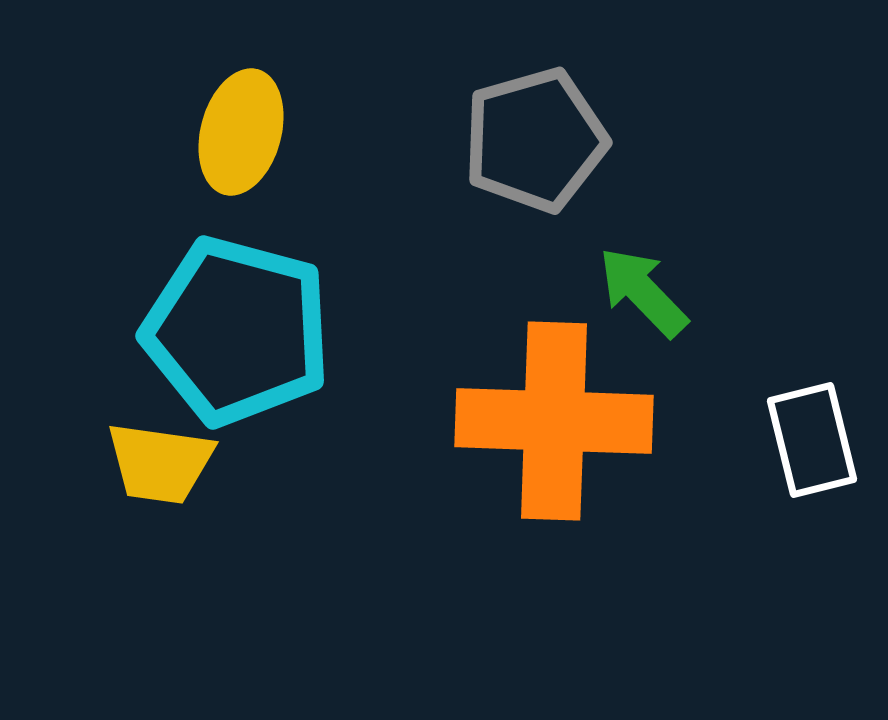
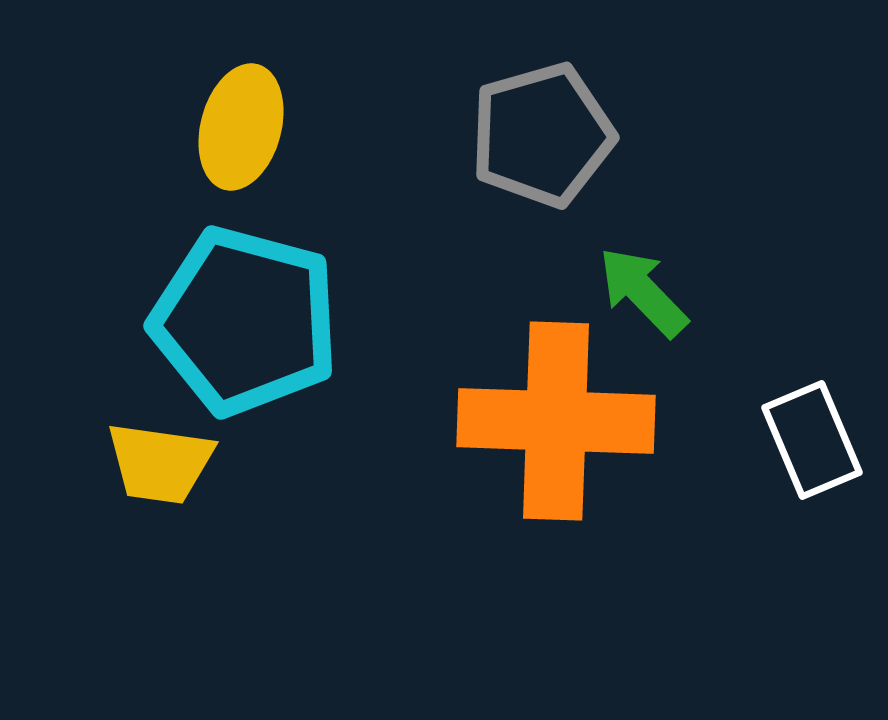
yellow ellipse: moved 5 px up
gray pentagon: moved 7 px right, 5 px up
cyan pentagon: moved 8 px right, 10 px up
orange cross: moved 2 px right
white rectangle: rotated 9 degrees counterclockwise
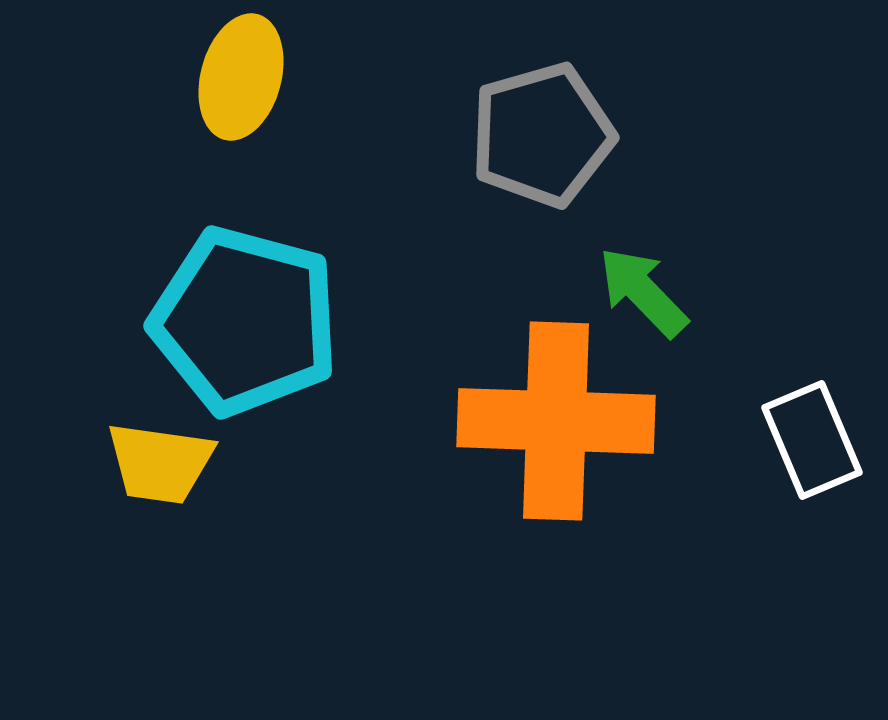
yellow ellipse: moved 50 px up
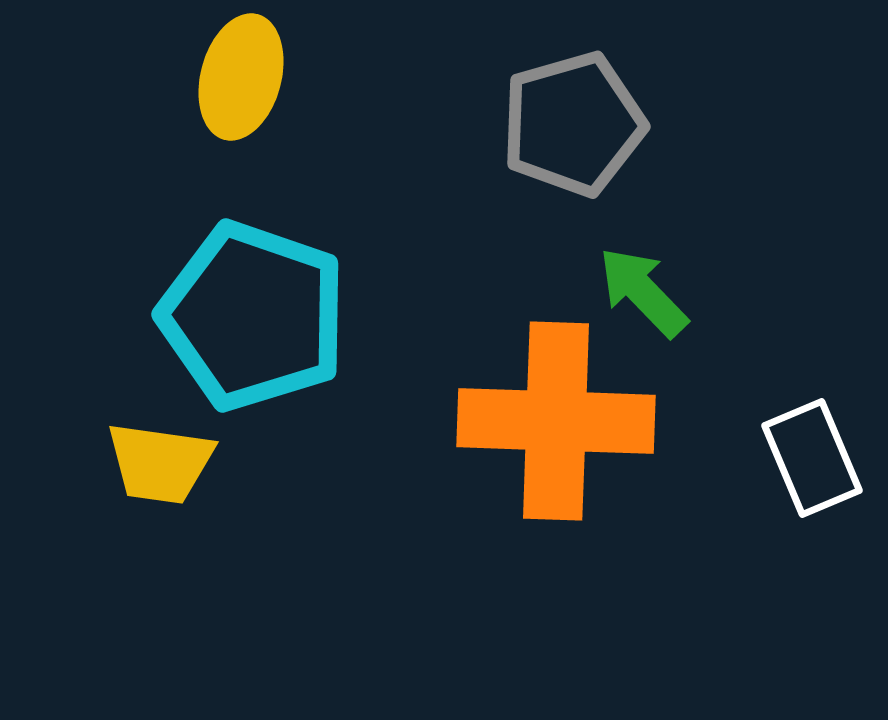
gray pentagon: moved 31 px right, 11 px up
cyan pentagon: moved 8 px right, 5 px up; rotated 4 degrees clockwise
white rectangle: moved 18 px down
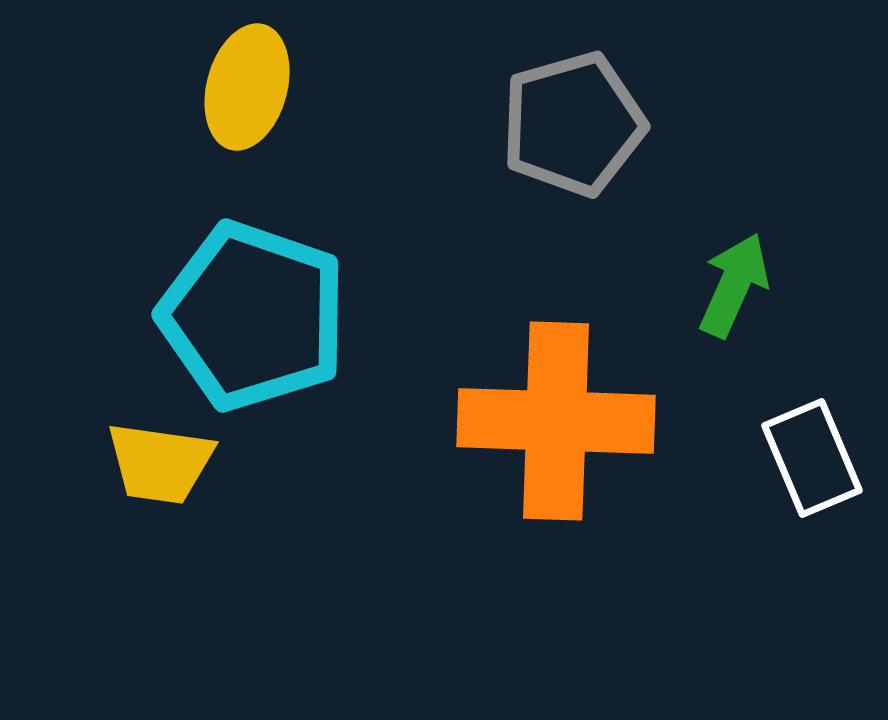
yellow ellipse: moved 6 px right, 10 px down
green arrow: moved 91 px right, 7 px up; rotated 68 degrees clockwise
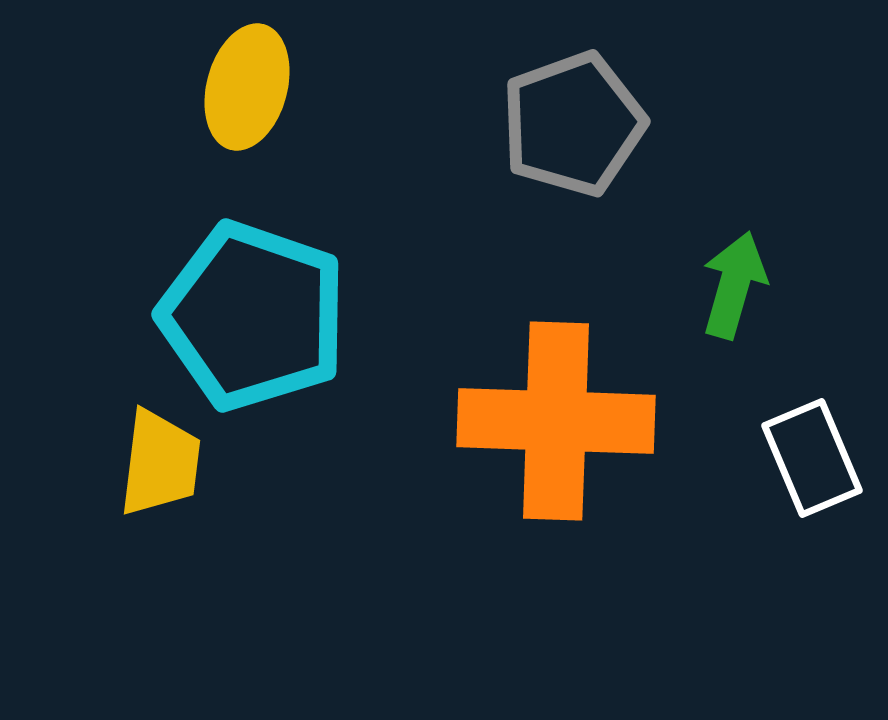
gray pentagon: rotated 4 degrees counterclockwise
green arrow: rotated 8 degrees counterclockwise
yellow trapezoid: rotated 91 degrees counterclockwise
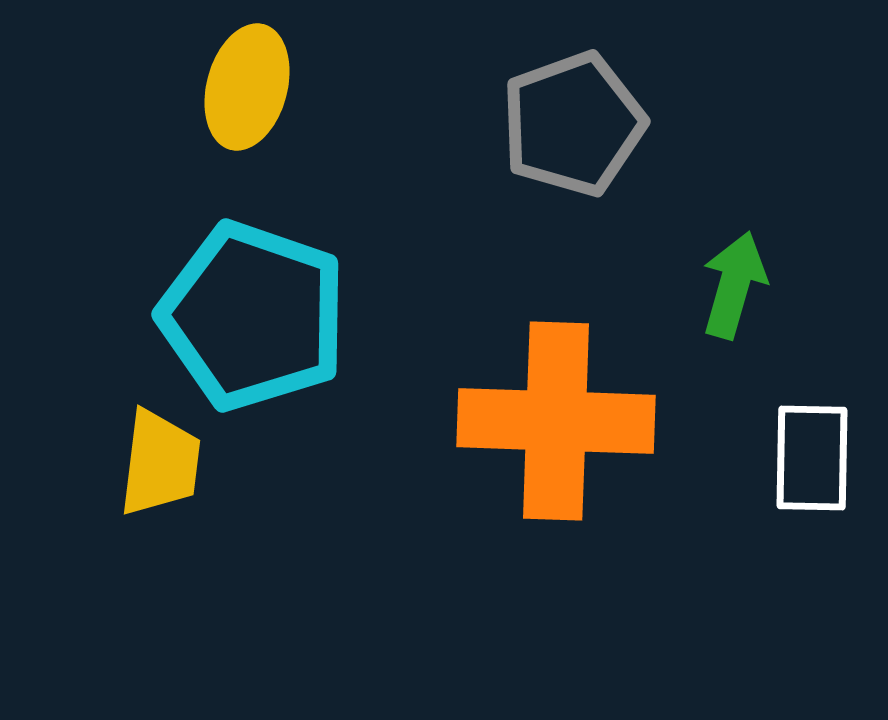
white rectangle: rotated 24 degrees clockwise
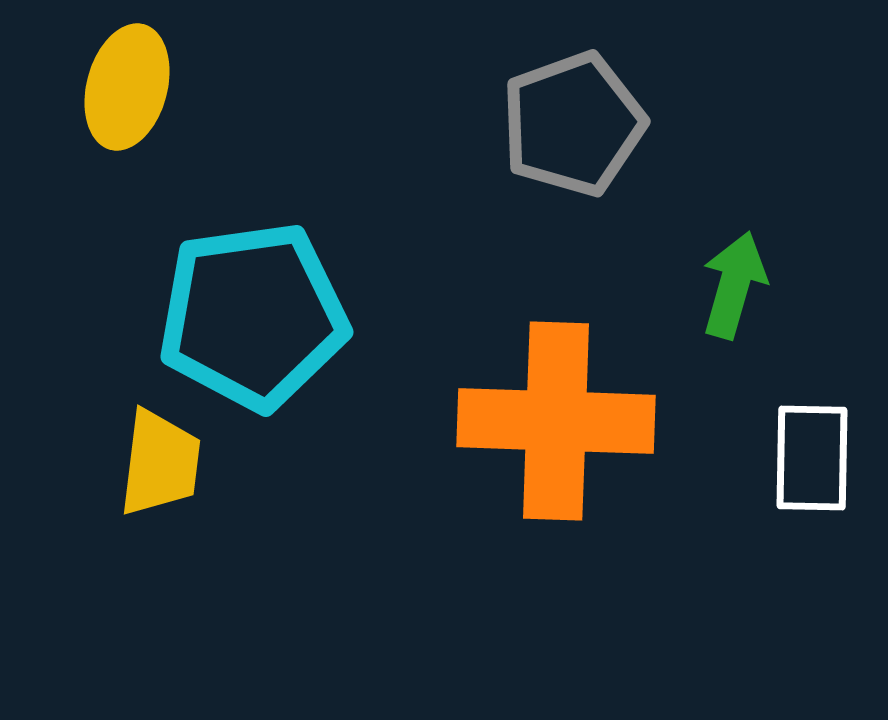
yellow ellipse: moved 120 px left
cyan pentagon: rotated 27 degrees counterclockwise
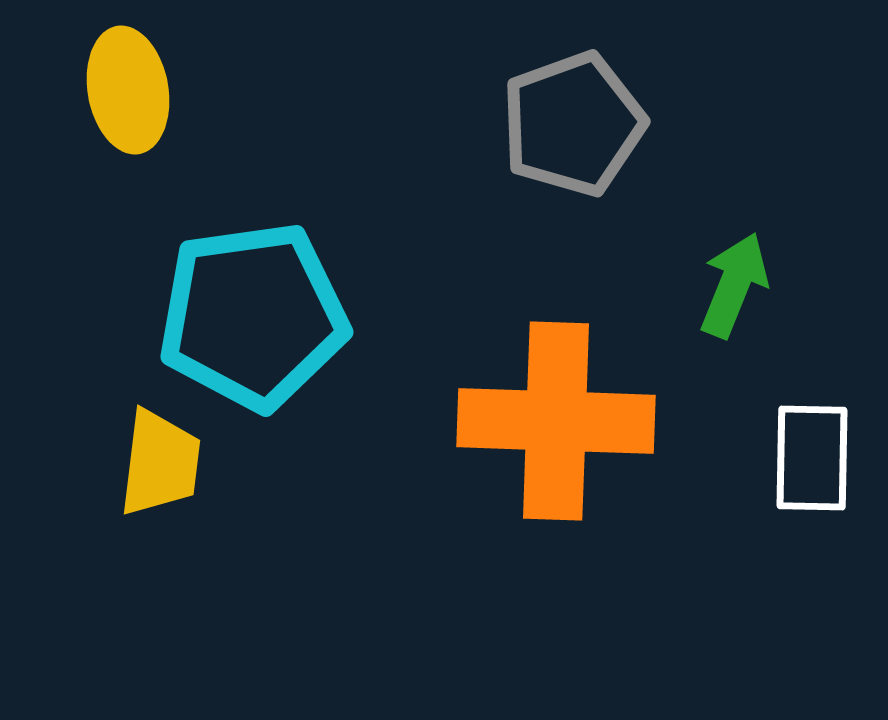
yellow ellipse: moved 1 px right, 3 px down; rotated 25 degrees counterclockwise
green arrow: rotated 6 degrees clockwise
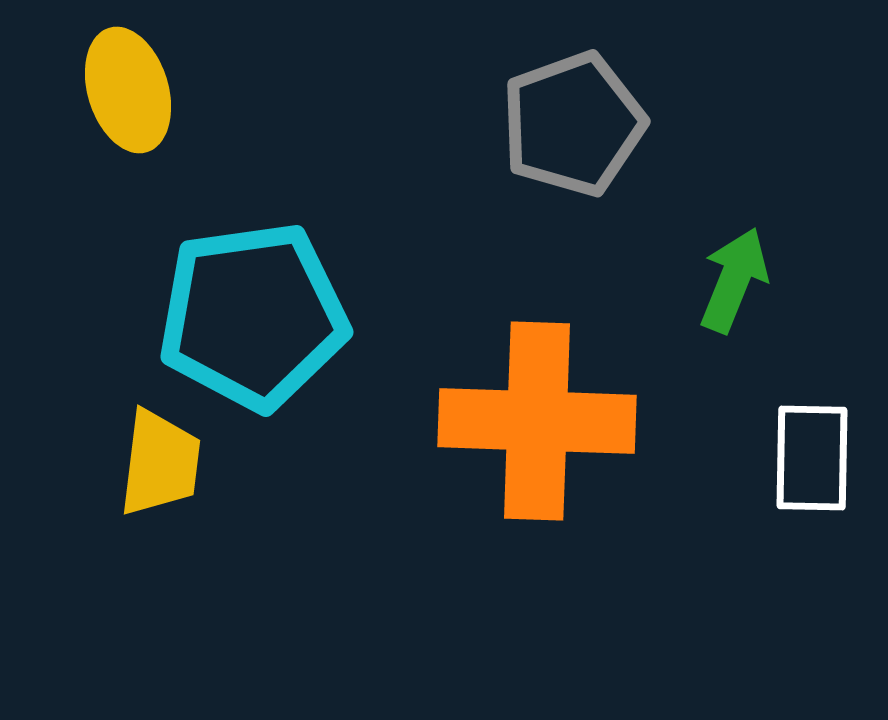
yellow ellipse: rotated 7 degrees counterclockwise
green arrow: moved 5 px up
orange cross: moved 19 px left
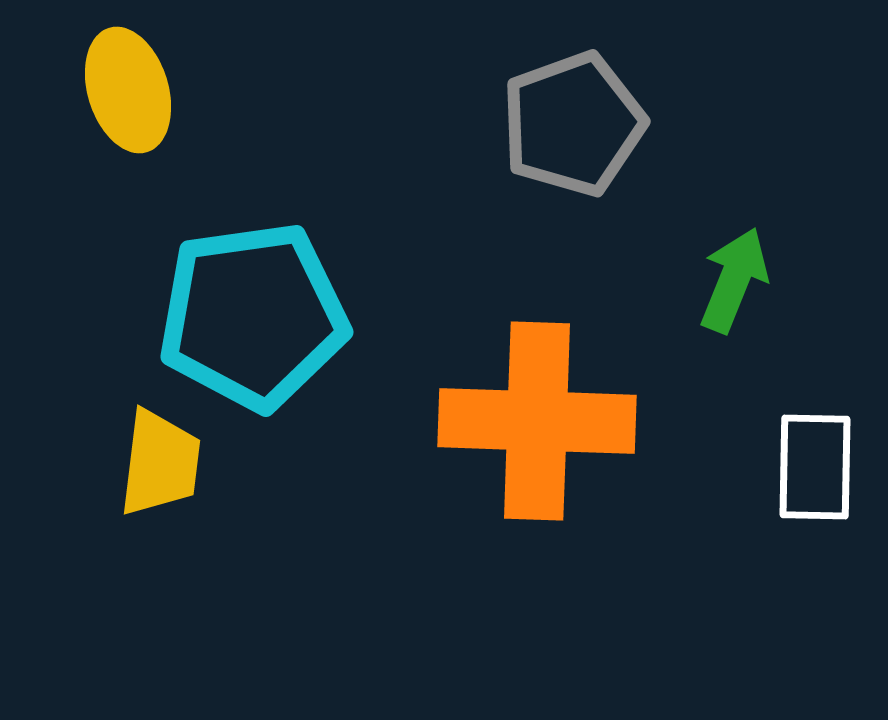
white rectangle: moved 3 px right, 9 px down
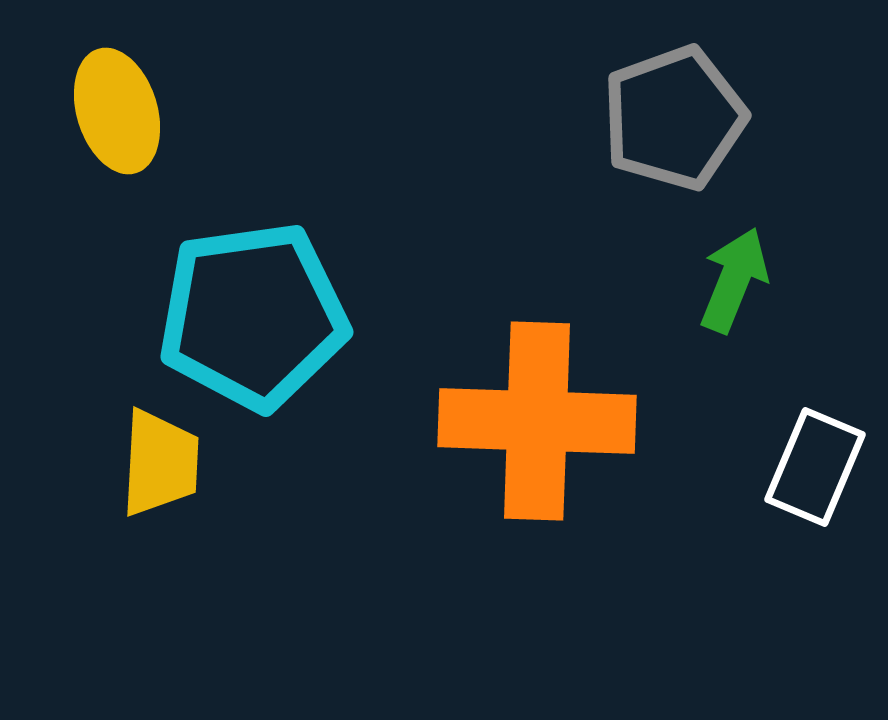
yellow ellipse: moved 11 px left, 21 px down
gray pentagon: moved 101 px right, 6 px up
yellow trapezoid: rotated 4 degrees counterclockwise
white rectangle: rotated 22 degrees clockwise
